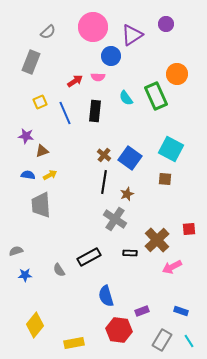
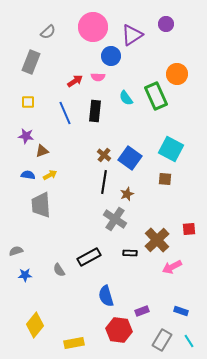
yellow square at (40, 102): moved 12 px left; rotated 24 degrees clockwise
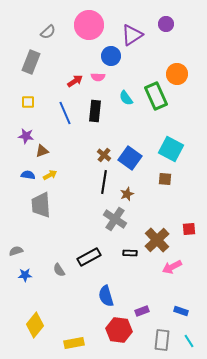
pink circle at (93, 27): moved 4 px left, 2 px up
gray rectangle at (162, 340): rotated 25 degrees counterclockwise
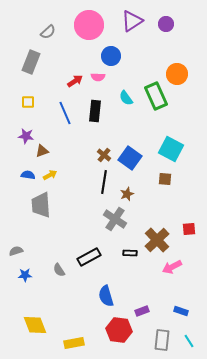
purple triangle at (132, 35): moved 14 px up
yellow diamond at (35, 325): rotated 60 degrees counterclockwise
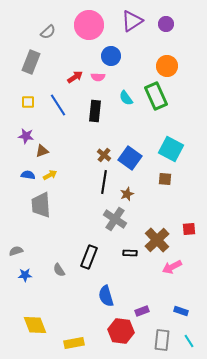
orange circle at (177, 74): moved 10 px left, 8 px up
red arrow at (75, 81): moved 4 px up
blue line at (65, 113): moved 7 px left, 8 px up; rotated 10 degrees counterclockwise
black rectangle at (89, 257): rotated 40 degrees counterclockwise
red hexagon at (119, 330): moved 2 px right, 1 px down
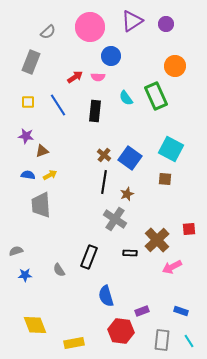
pink circle at (89, 25): moved 1 px right, 2 px down
orange circle at (167, 66): moved 8 px right
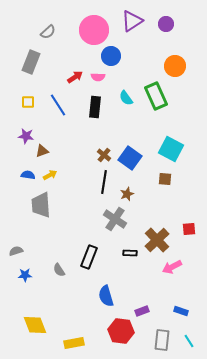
pink circle at (90, 27): moved 4 px right, 3 px down
black rectangle at (95, 111): moved 4 px up
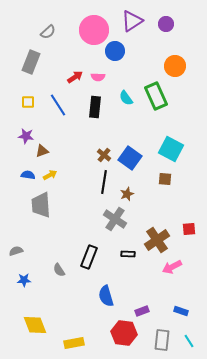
blue circle at (111, 56): moved 4 px right, 5 px up
brown cross at (157, 240): rotated 10 degrees clockwise
black rectangle at (130, 253): moved 2 px left, 1 px down
blue star at (25, 275): moved 1 px left, 5 px down
red hexagon at (121, 331): moved 3 px right, 2 px down
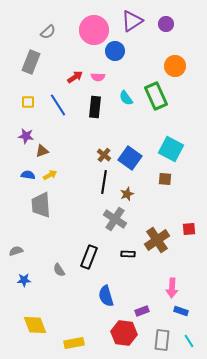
pink arrow at (172, 267): moved 21 px down; rotated 60 degrees counterclockwise
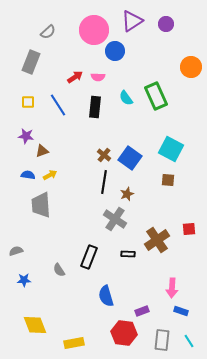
orange circle at (175, 66): moved 16 px right, 1 px down
brown square at (165, 179): moved 3 px right, 1 px down
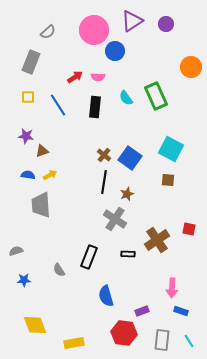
yellow square at (28, 102): moved 5 px up
red square at (189, 229): rotated 16 degrees clockwise
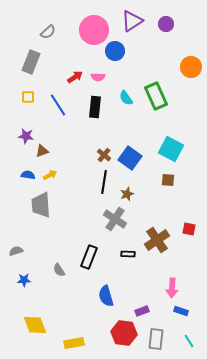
gray rectangle at (162, 340): moved 6 px left, 1 px up
